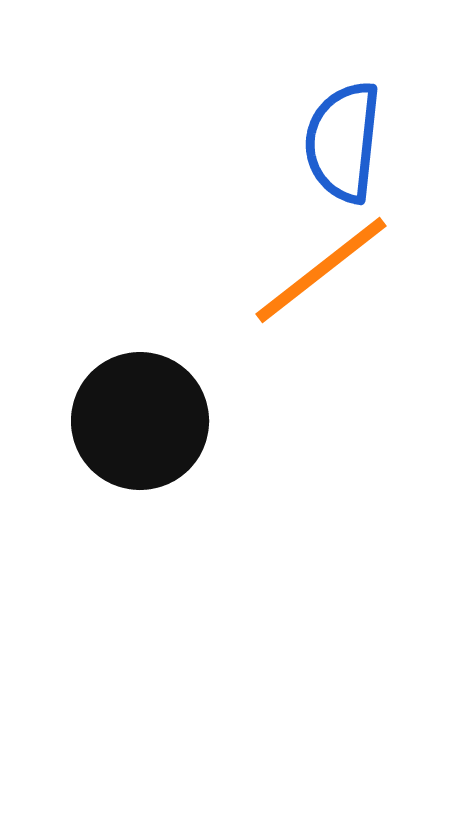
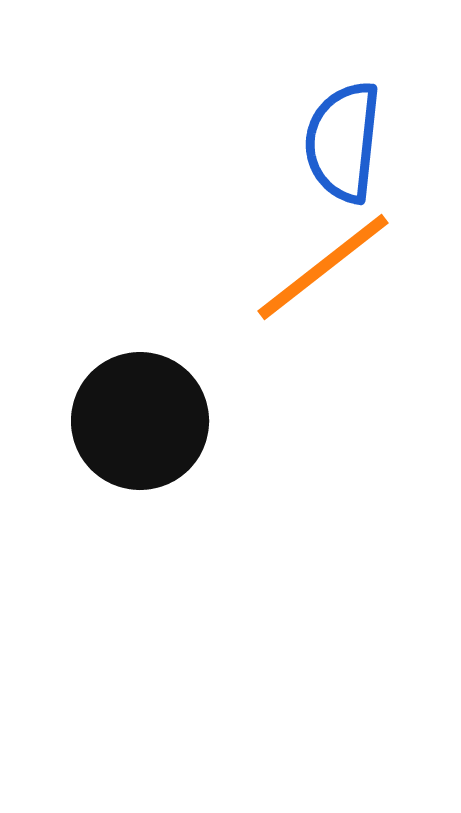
orange line: moved 2 px right, 3 px up
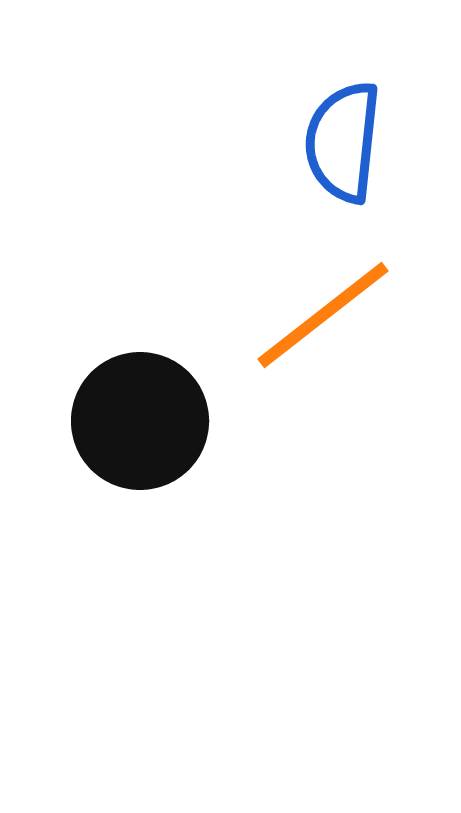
orange line: moved 48 px down
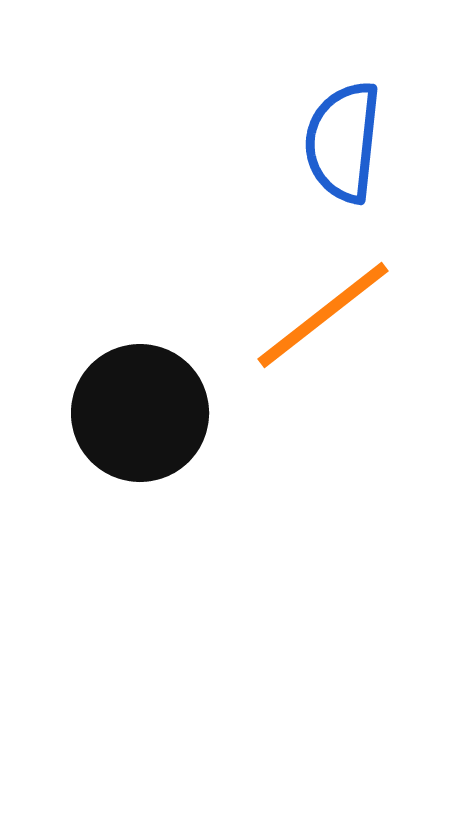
black circle: moved 8 px up
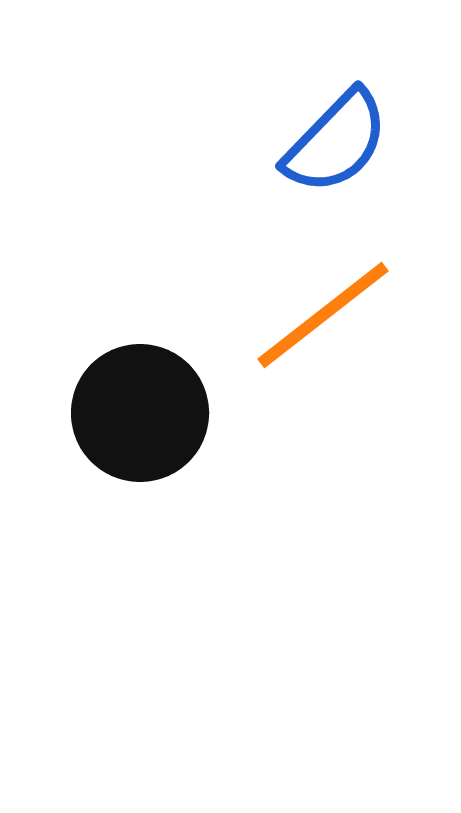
blue semicircle: moved 7 px left; rotated 142 degrees counterclockwise
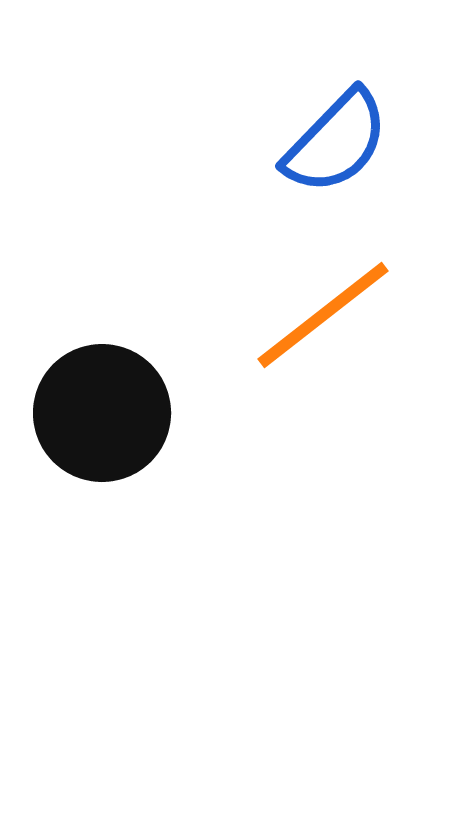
black circle: moved 38 px left
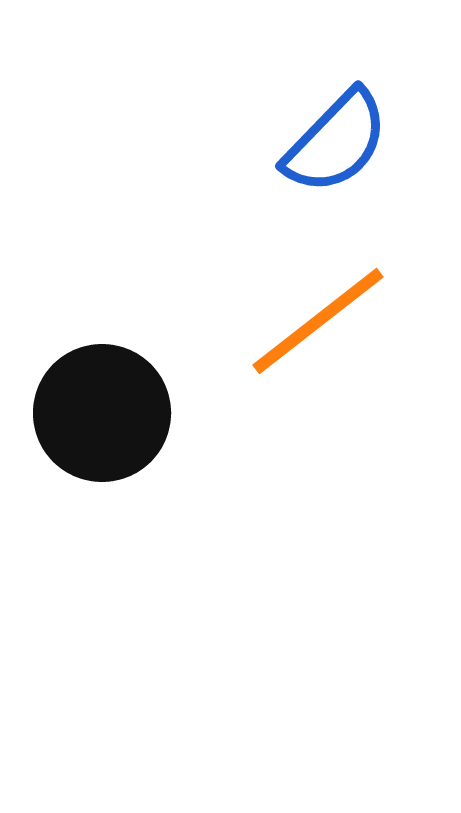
orange line: moved 5 px left, 6 px down
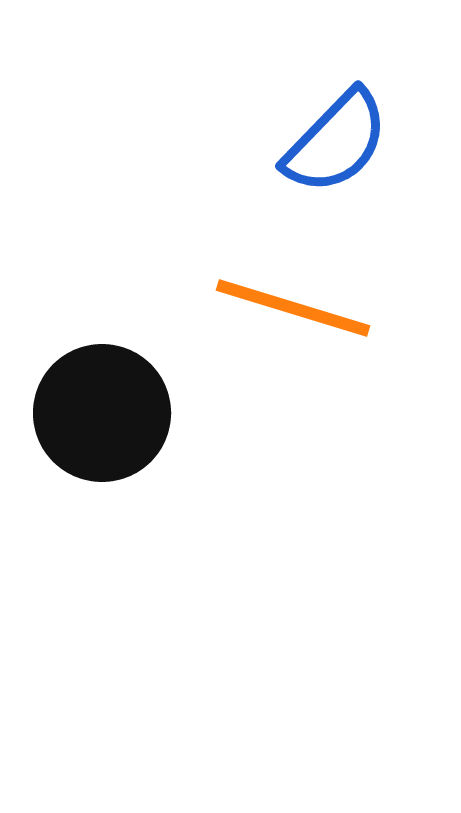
orange line: moved 25 px left, 13 px up; rotated 55 degrees clockwise
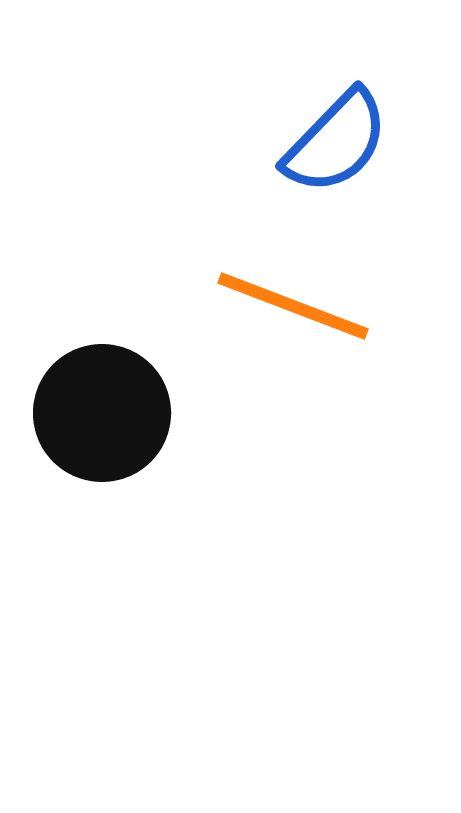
orange line: moved 2 px up; rotated 4 degrees clockwise
